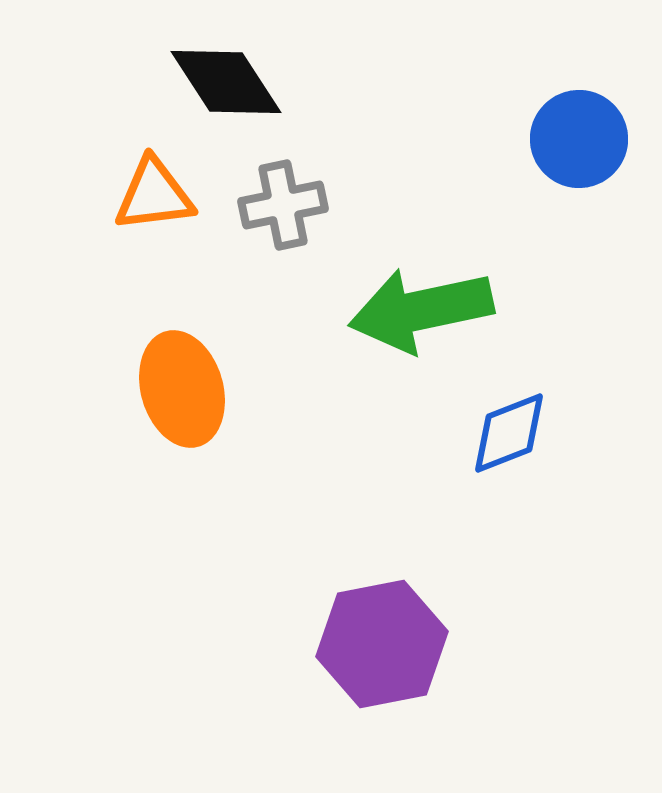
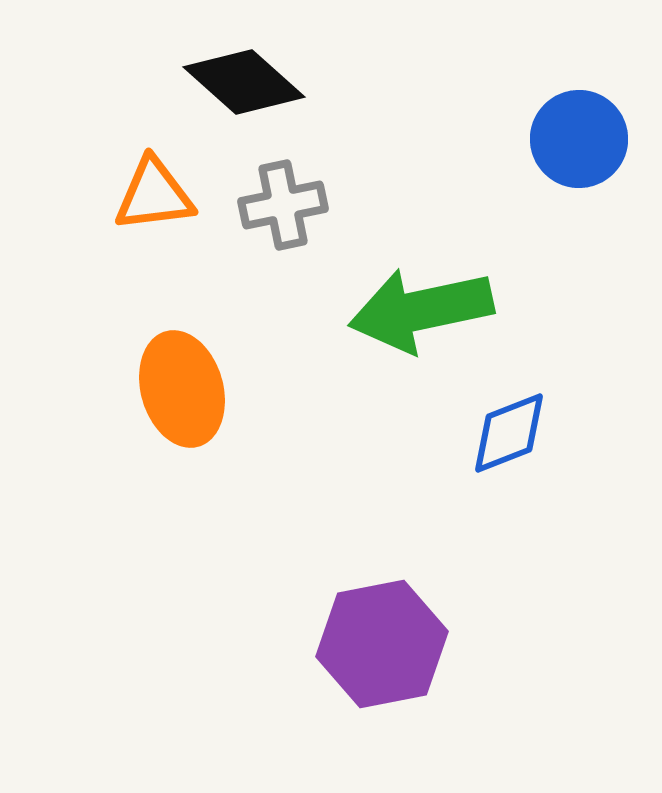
black diamond: moved 18 px right; rotated 15 degrees counterclockwise
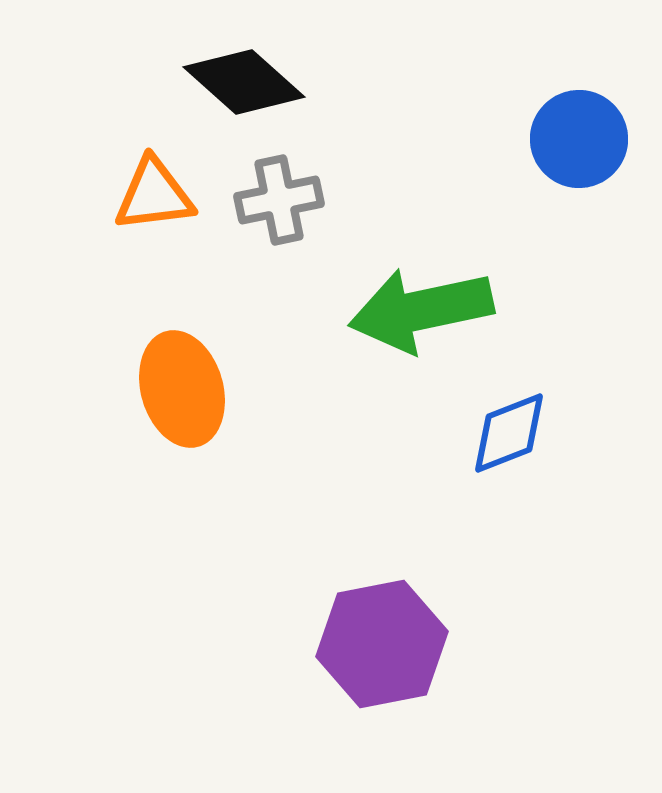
gray cross: moved 4 px left, 5 px up
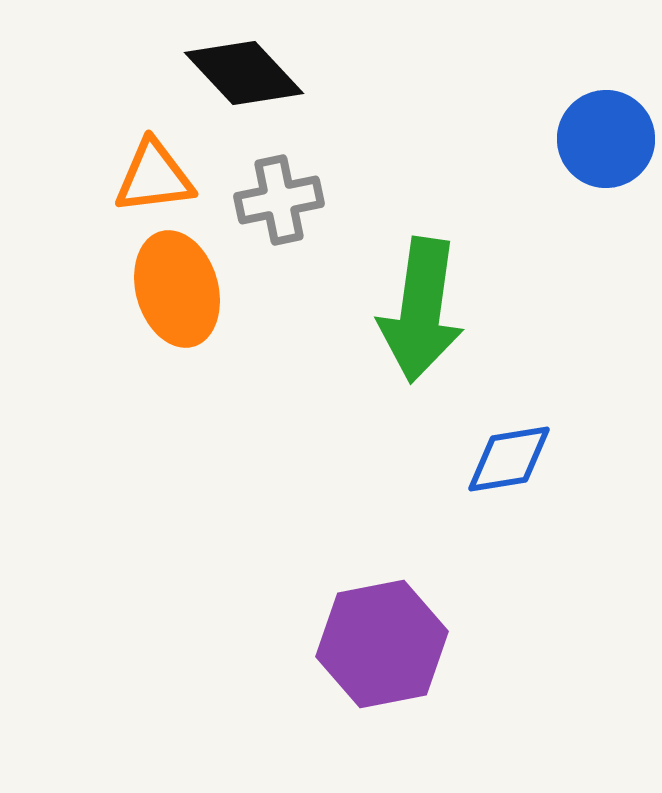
black diamond: moved 9 px up; rotated 5 degrees clockwise
blue circle: moved 27 px right
orange triangle: moved 18 px up
green arrow: rotated 70 degrees counterclockwise
orange ellipse: moved 5 px left, 100 px up
blue diamond: moved 26 px down; rotated 12 degrees clockwise
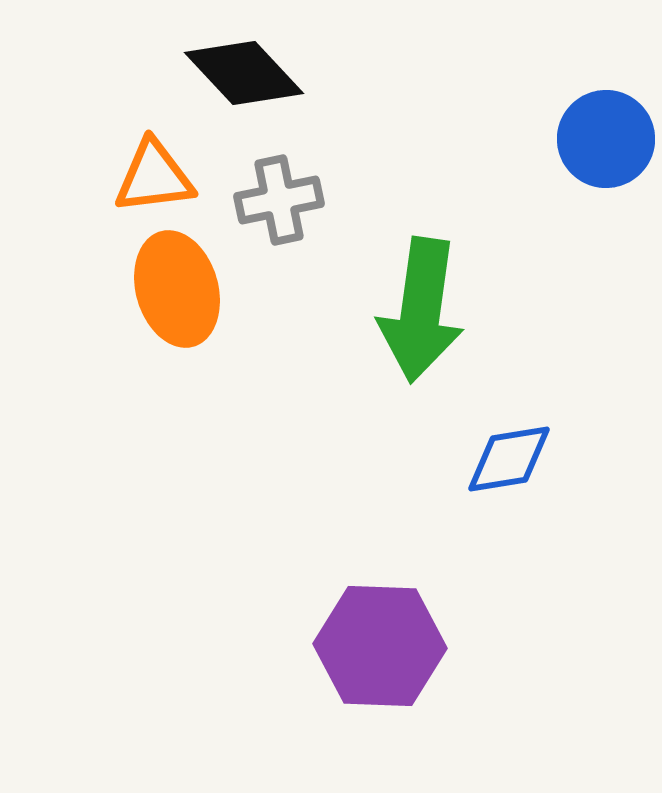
purple hexagon: moved 2 px left, 2 px down; rotated 13 degrees clockwise
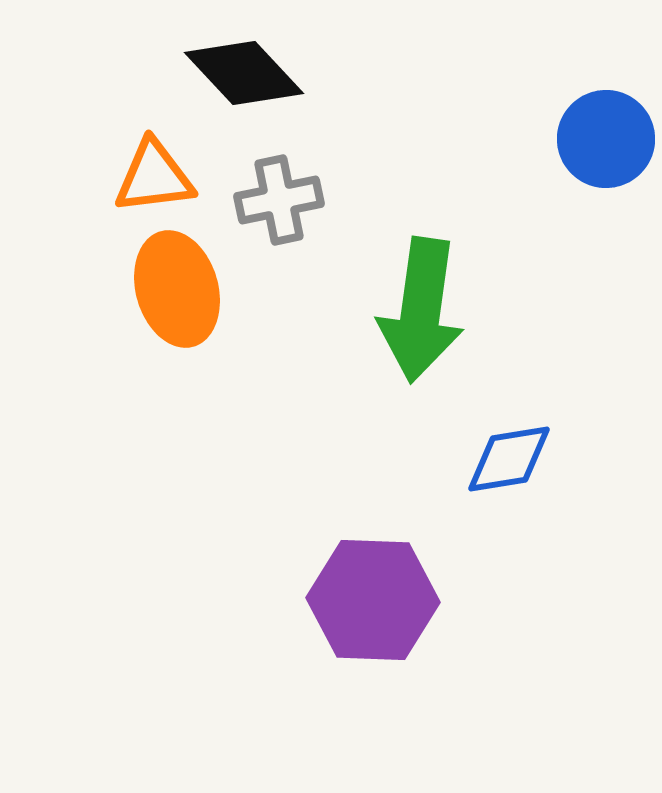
purple hexagon: moved 7 px left, 46 px up
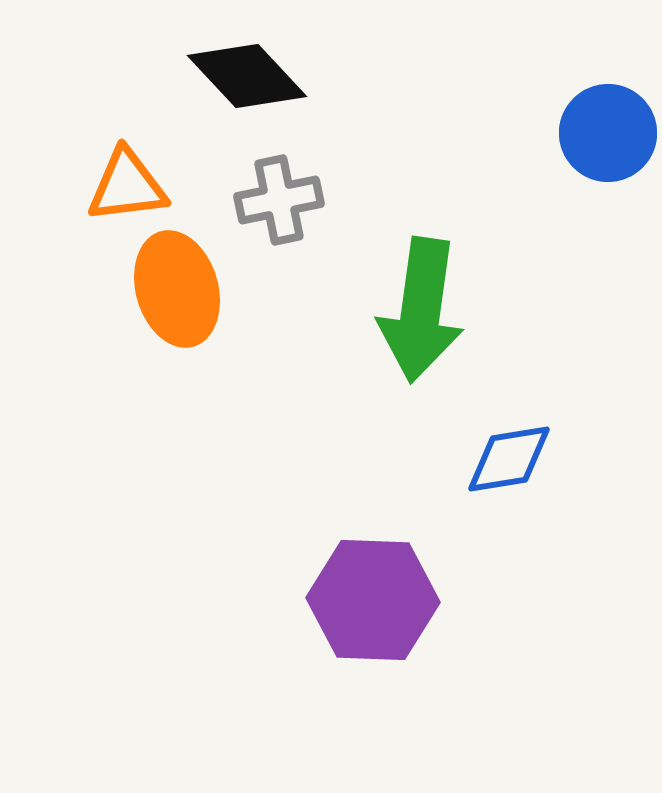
black diamond: moved 3 px right, 3 px down
blue circle: moved 2 px right, 6 px up
orange triangle: moved 27 px left, 9 px down
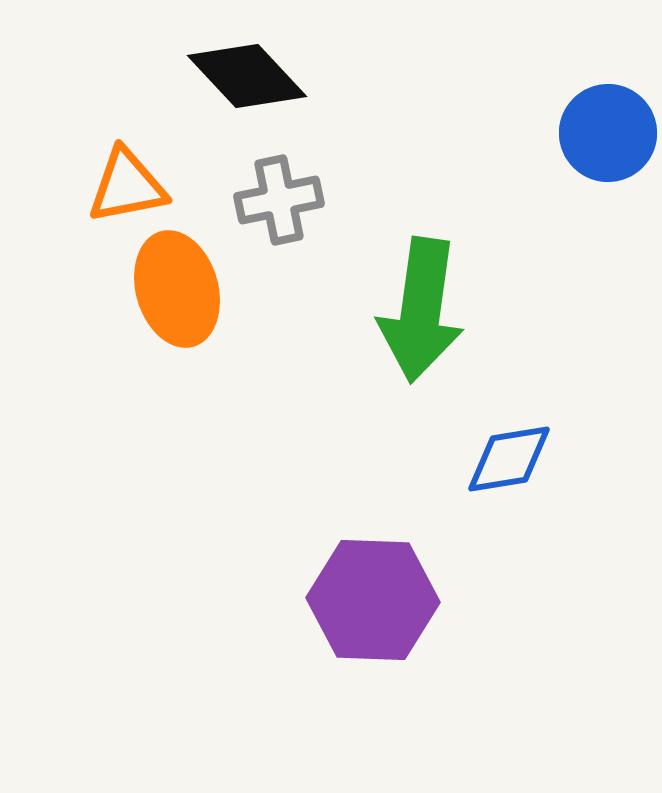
orange triangle: rotated 4 degrees counterclockwise
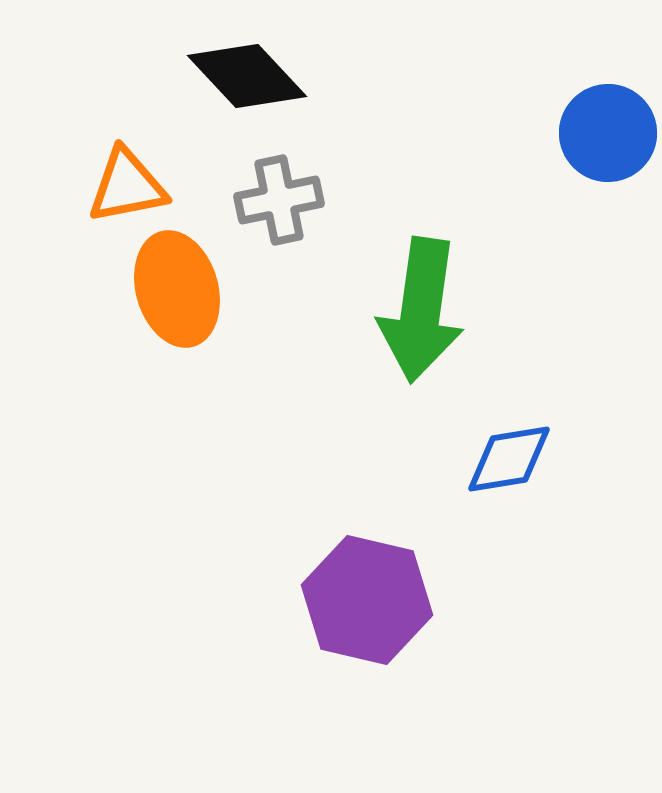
purple hexagon: moved 6 px left; rotated 11 degrees clockwise
